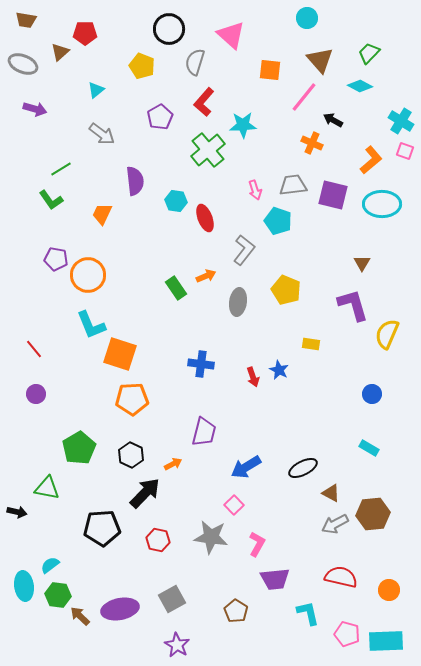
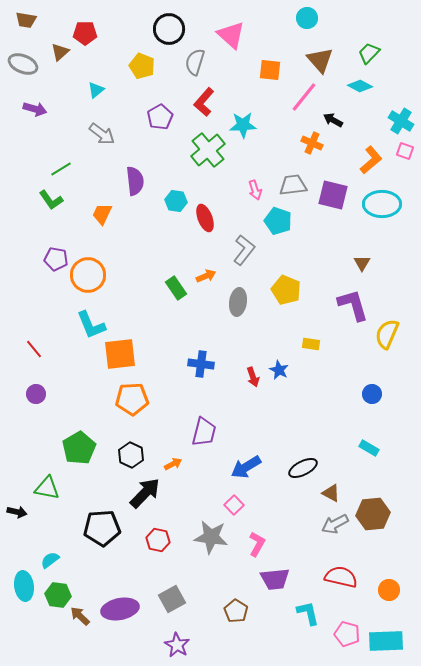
orange square at (120, 354): rotated 24 degrees counterclockwise
cyan semicircle at (50, 565): moved 5 px up
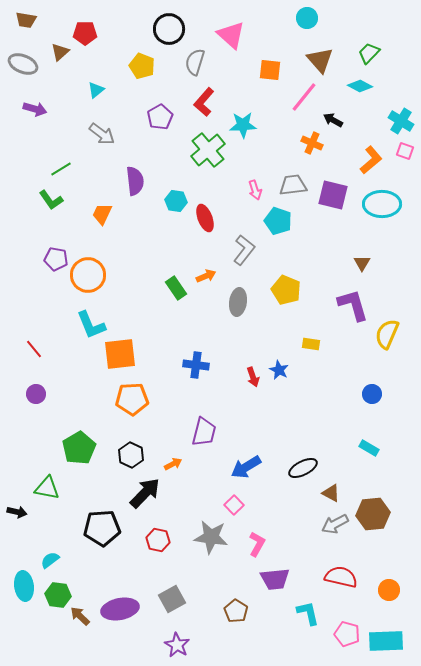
blue cross at (201, 364): moved 5 px left, 1 px down
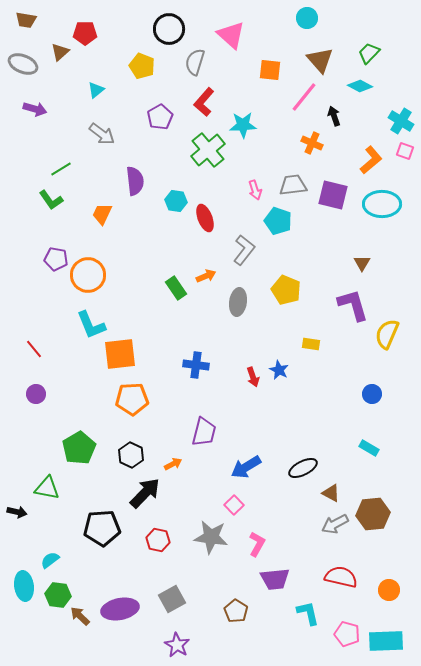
black arrow at (333, 120): moved 1 px right, 4 px up; rotated 42 degrees clockwise
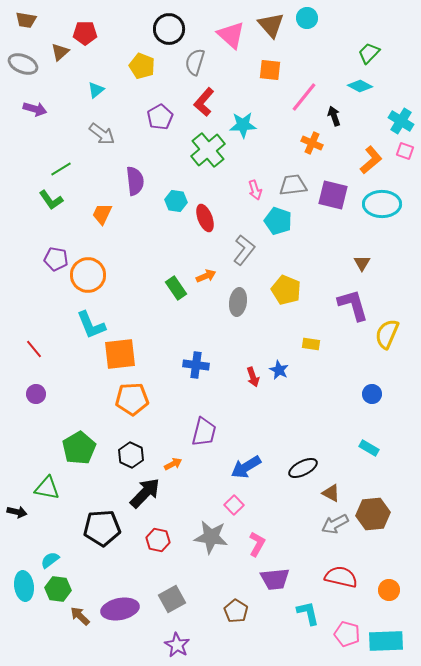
brown triangle at (320, 60): moved 49 px left, 35 px up
green hexagon at (58, 595): moved 6 px up
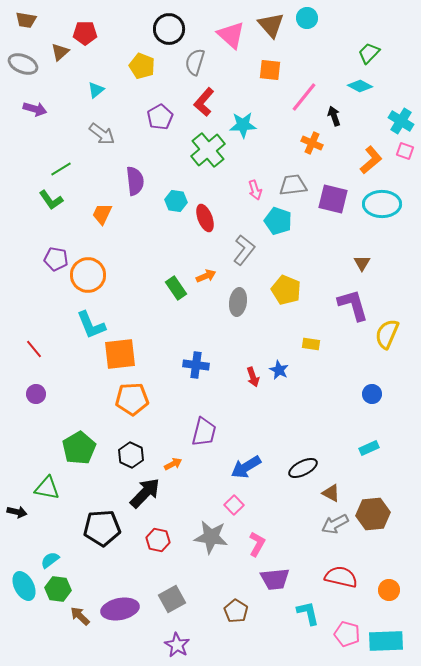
purple square at (333, 195): moved 4 px down
cyan rectangle at (369, 448): rotated 54 degrees counterclockwise
cyan ellipse at (24, 586): rotated 20 degrees counterclockwise
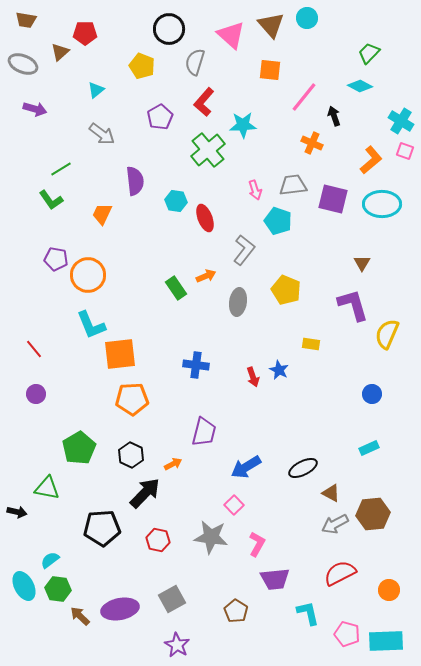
red semicircle at (341, 577): moved 1 px left, 4 px up; rotated 40 degrees counterclockwise
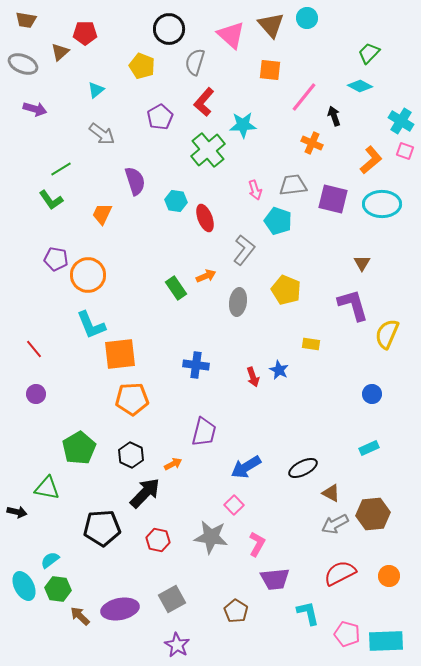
purple semicircle at (135, 181): rotated 12 degrees counterclockwise
orange circle at (389, 590): moved 14 px up
